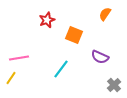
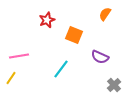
pink line: moved 2 px up
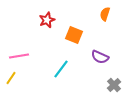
orange semicircle: rotated 16 degrees counterclockwise
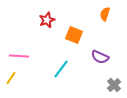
pink line: rotated 12 degrees clockwise
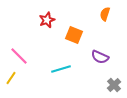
pink line: rotated 42 degrees clockwise
cyan line: rotated 36 degrees clockwise
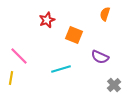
yellow line: rotated 24 degrees counterclockwise
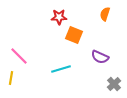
red star: moved 12 px right, 3 px up; rotated 21 degrees clockwise
gray cross: moved 1 px up
